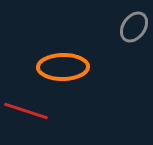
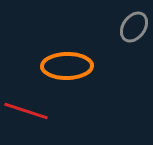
orange ellipse: moved 4 px right, 1 px up
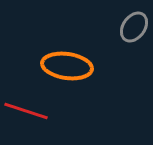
orange ellipse: rotated 9 degrees clockwise
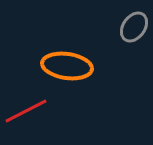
red line: rotated 45 degrees counterclockwise
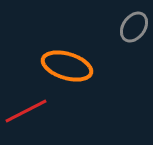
orange ellipse: rotated 9 degrees clockwise
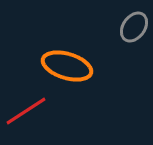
red line: rotated 6 degrees counterclockwise
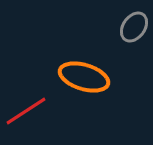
orange ellipse: moved 17 px right, 11 px down
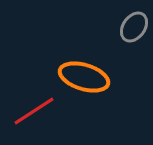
red line: moved 8 px right
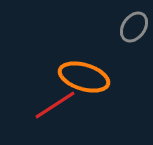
red line: moved 21 px right, 6 px up
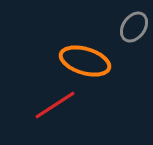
orange ellipse: moved 1 px right, 16 px up
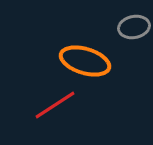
gray ellipse: rotated 44 degrees clockwise
